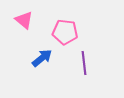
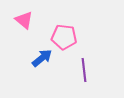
pink pentagon: moved 1 px left, 5 px down
purple line: moved 7 px down
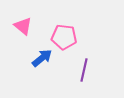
pink triangle: moved 1 px left, 6 px down
purple line: rotated 20 degrees clockwise
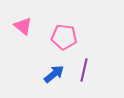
blue arrow: moved 12 px right, 16 px down
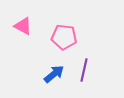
pink triangle: rotated 12 degrees counterclockwise
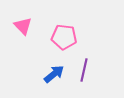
pink triangle: rotated 18 degrees clockwise
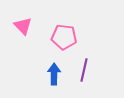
blue arrow: rotated 50 degrees counterclockwise
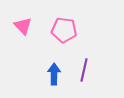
pink pentagon: moved 7 px up
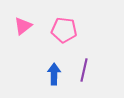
pink triangle: rotated 36 degrees clockwise
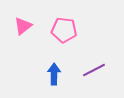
purple line: moved 10 px right; rotated 50 degrees clockwise
